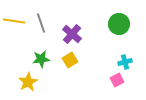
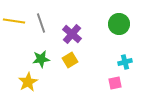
pink square: moved 2 px left, 3 px down; rotated 16 degrees clockwise
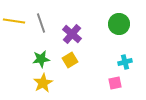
yellow star: moved 15 px right, 1 px down
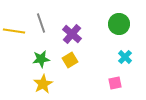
yellow line: moved 10 px down
cyan cross: moved 5 px up; rotated 32 degrees counterclockwise
yellow star: moved 1 px down
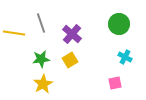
yellow line: moved 2 px down
cyan cross: rotated 16 degrees counterclockwise
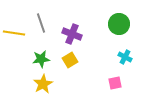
purple cross: rotated 18 degrees counterclockwise
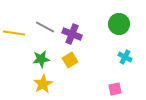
gray line: moved 4 px right, 4 px down; rotated 42 degrees counterclockwise
pink square: moved 6 px down
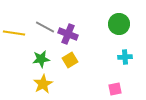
purple cross: moved 4 px left
cyan cross: rotated 32 degrees counterclockwise
